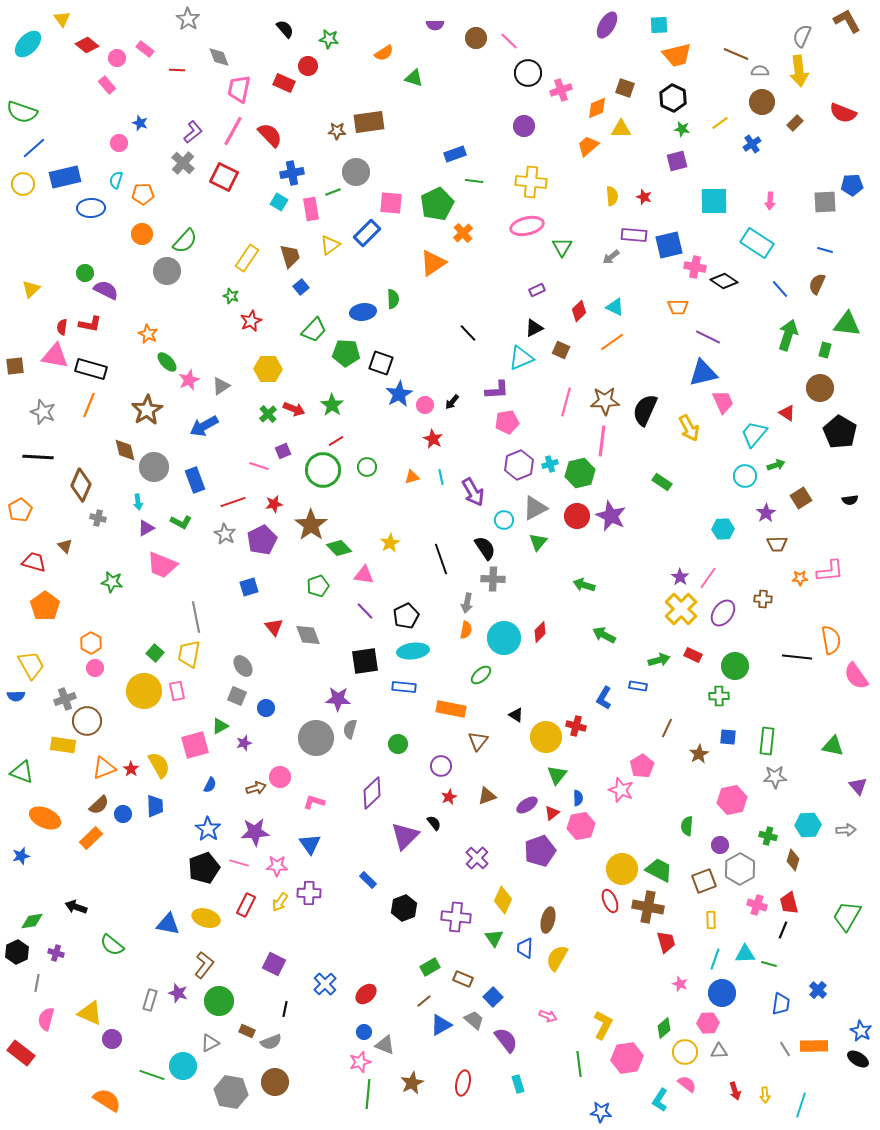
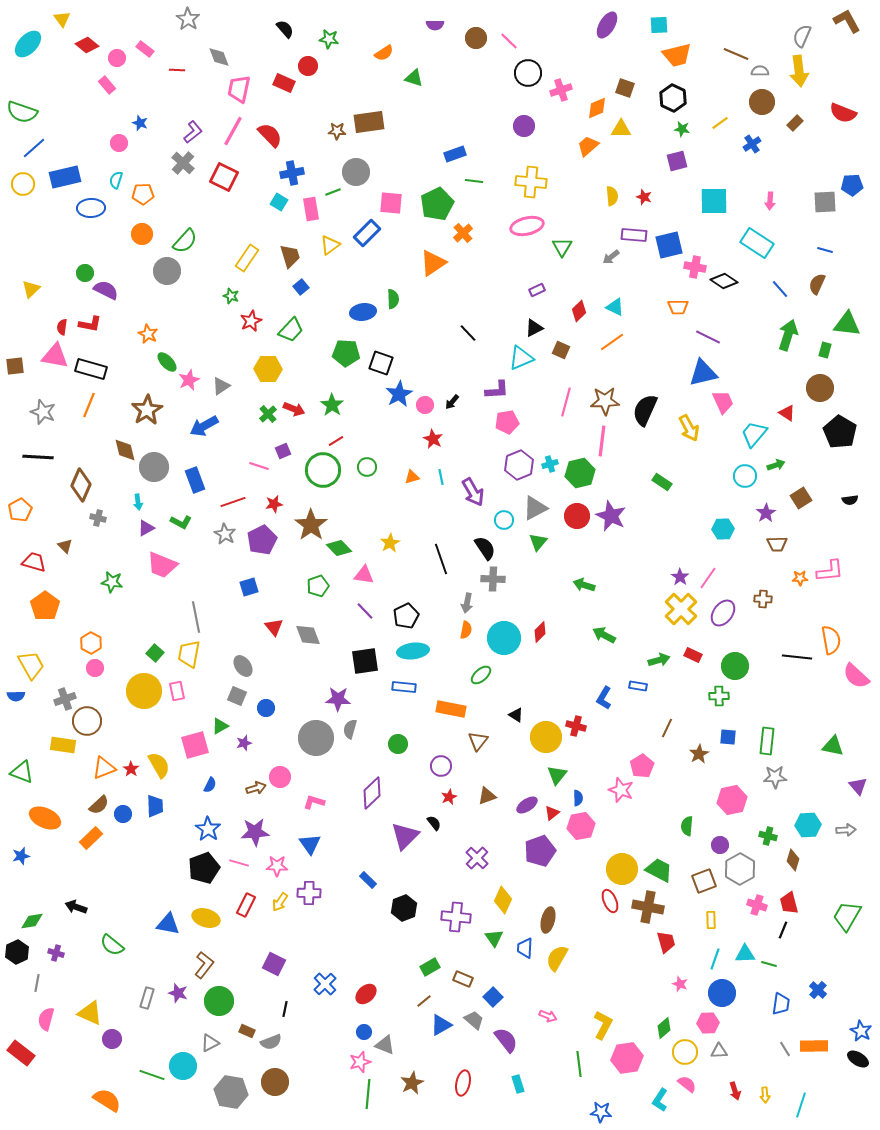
green trapezoid at (314, 330): moved 23 px left
pink semicircle at (856, 676): rotated 12 degrees counterclockwise
gray rectangle at (150, 1000): moved 3 px left, 2 px up
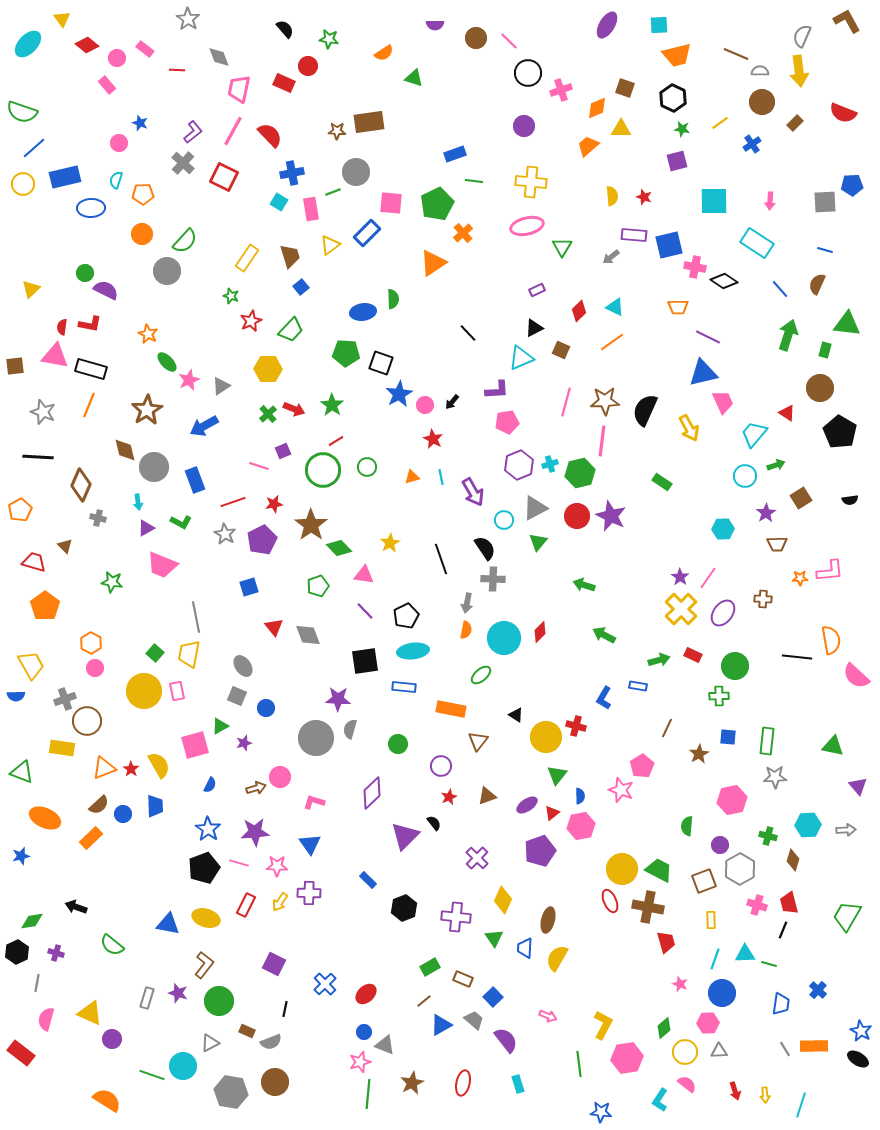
yellow rectangle at (63, 745): moved 1 px left, 3 px down
blue semicircle at (578, 798): moved 2 px right, 2 px up
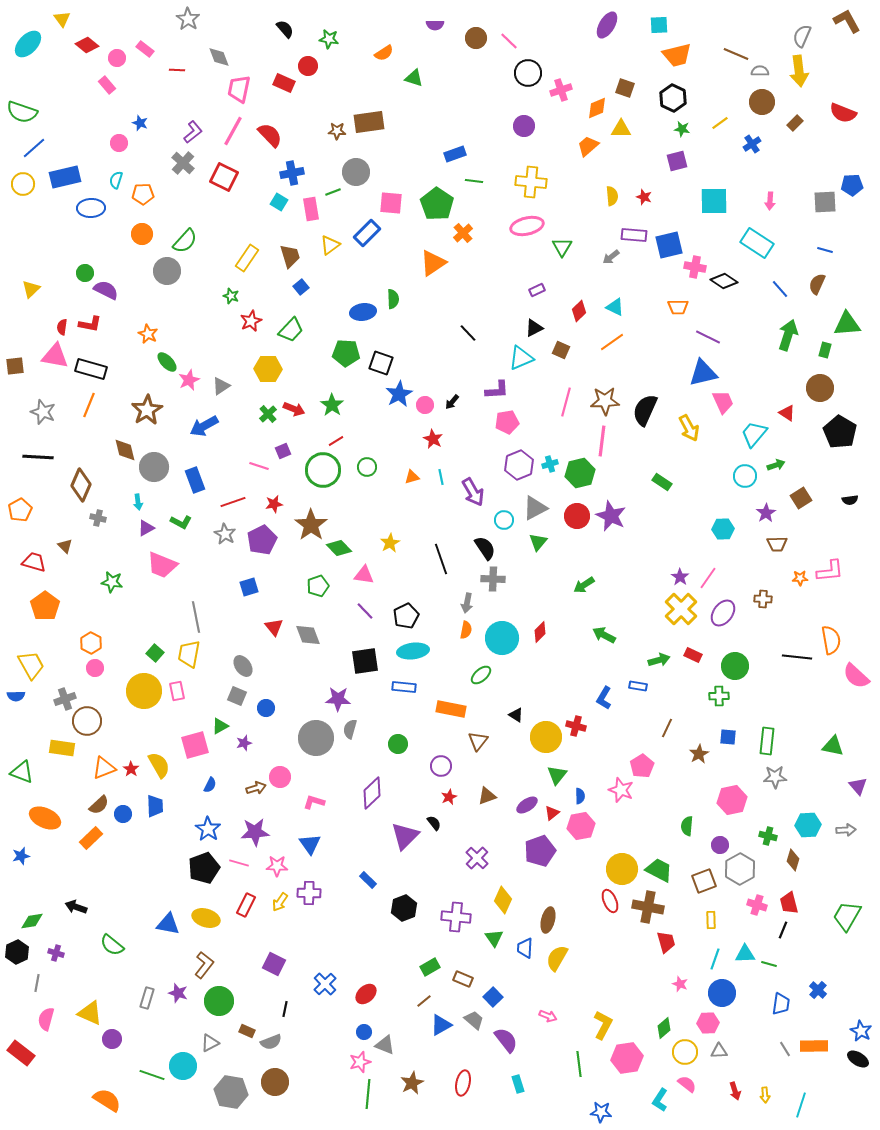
green pentagon at (437, 204): rotated 12 degrees counterclockwise
green triangle at (847, 324): rotated 12 degrees counterclockwise
green arrow at (584, 585): rotated 50 degrees counterclockwise
cyan circle at (504, 638): moved 2 px left
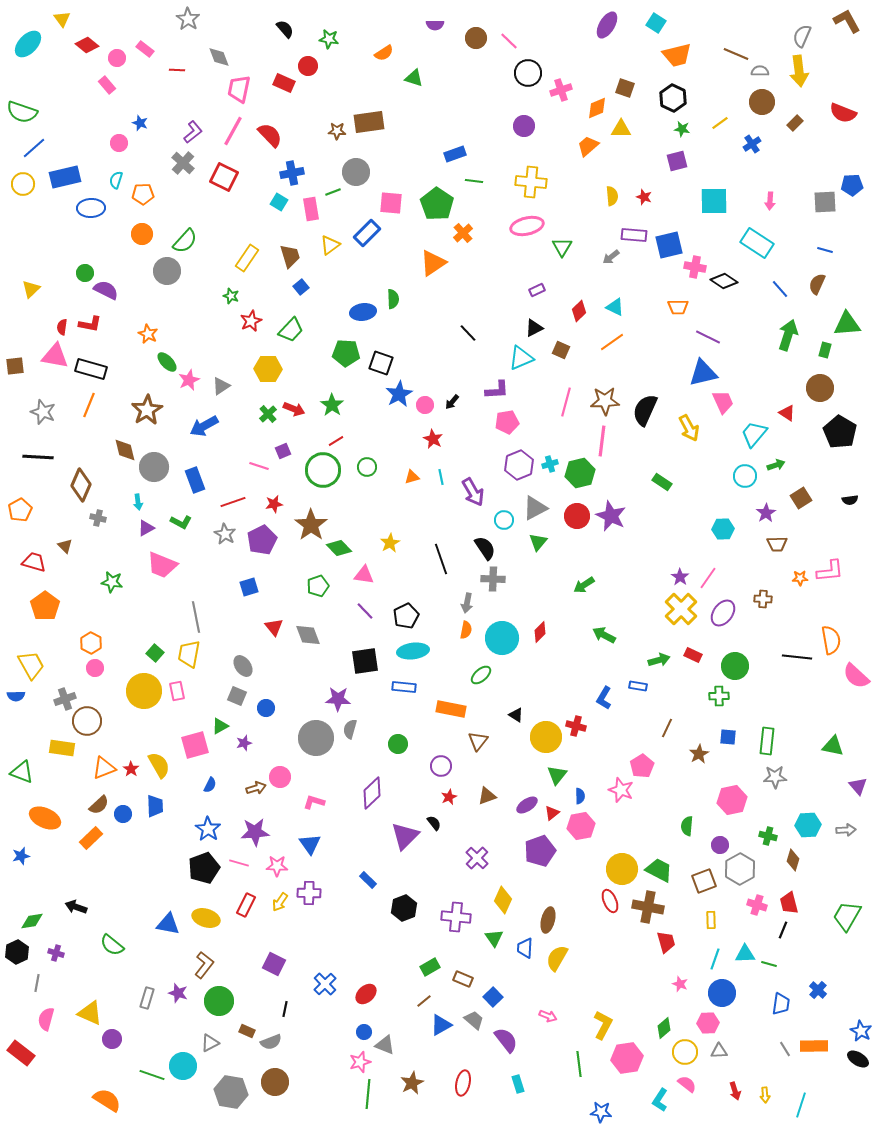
cyan square at (659, 25): moved 3 px left, 2 px up; rotated 36 degrees clockwise
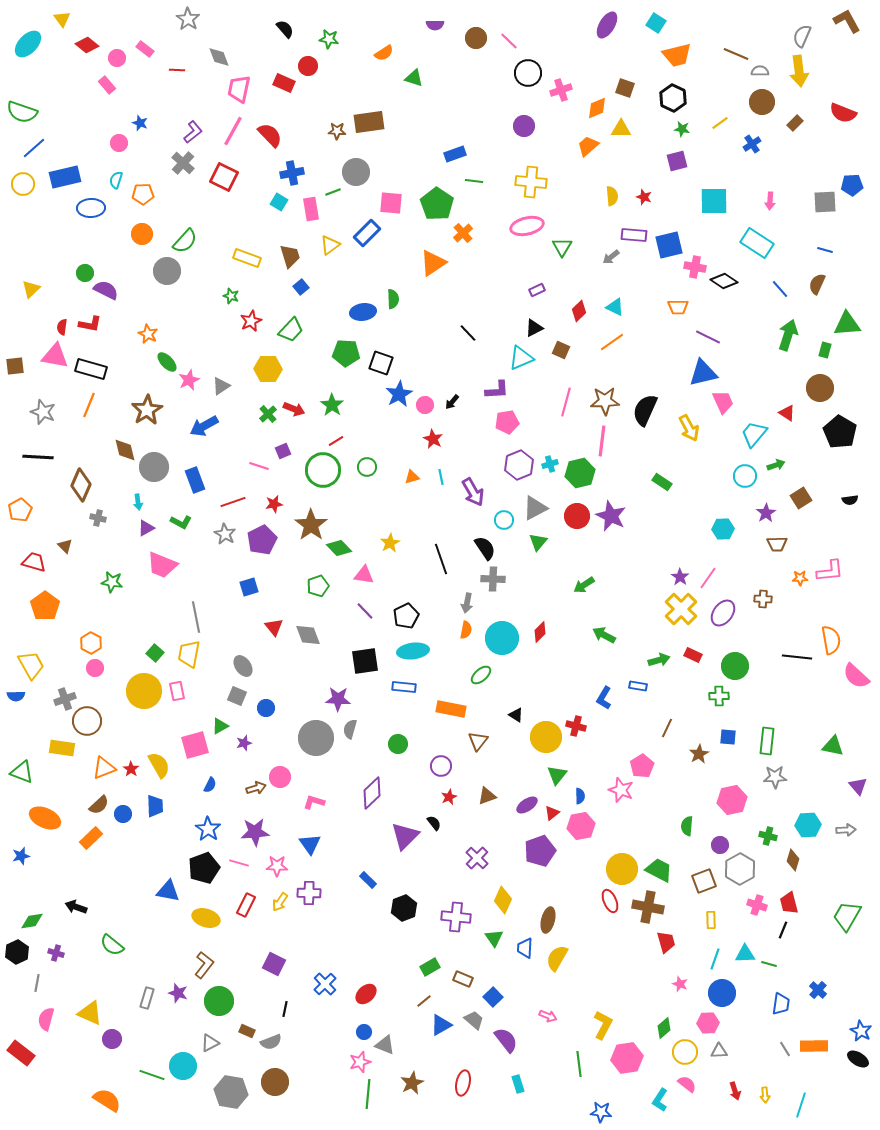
yellow rectangle at (247, 258): rotated 76 degrees clockwise
blue triangle at (168, 924): moved 33 px up
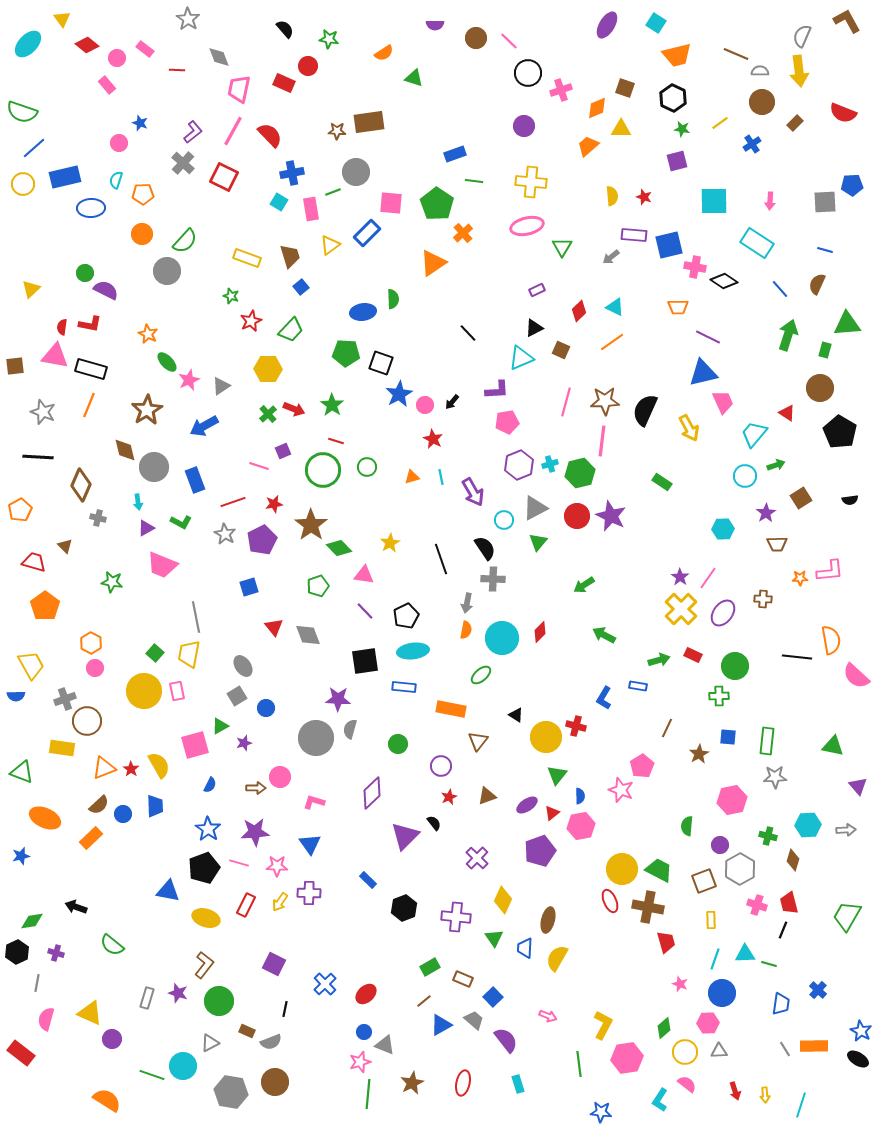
red line at (336, 441): rotated 49 degrees clockwise
gray square at (237, 696): rotated 36 degrees clockwise
brown arrow at (256, 788): rotated 18 degrees clockwise
